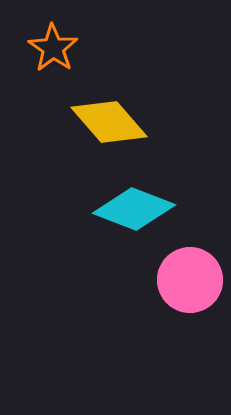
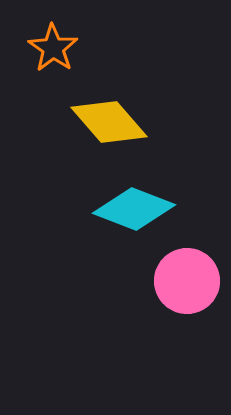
pink circle: moved 3 px left, 1 px down
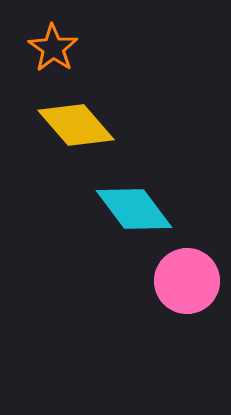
yellow diamond: moved 33 px left, 3 px down
cyan diamond: rotated 32 degrees clockwise
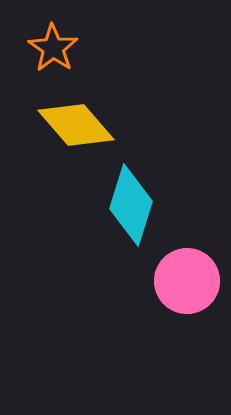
cyan diamond: moved 3 px left, 4 px up; rotated 54 degrees clockwise
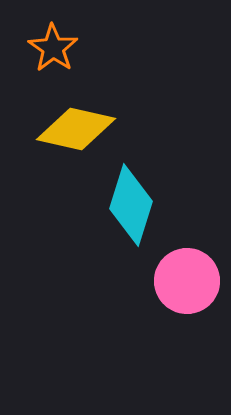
yellow diamond: moved 4 px down; rotated 36 degrees counterclockwise
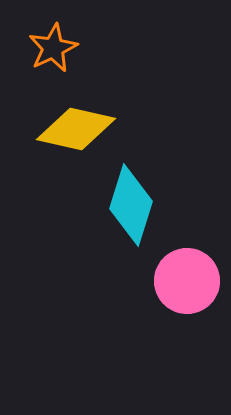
orange star: rotated 12 degrees clockwise
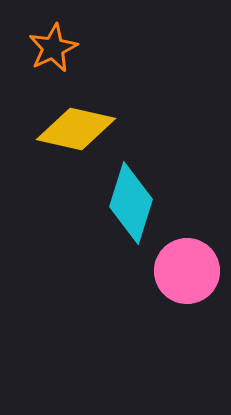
cyan diamond: moved 2 px up
pink circle: moved 10 px up
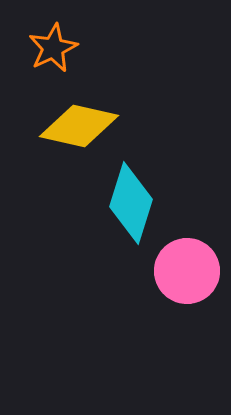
yellow diamond: moved 3 px right, 3 px up
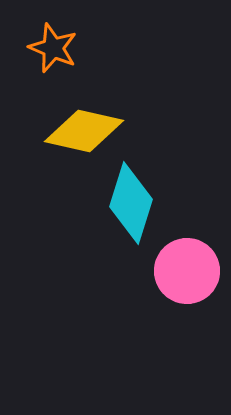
orange star: rotated 24 degrees counterclockwise
yellow diamond: moved 5 px right, 5 px down
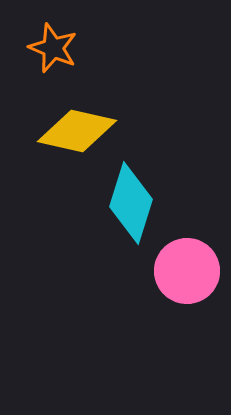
yellow diamond: moved 7 px left
